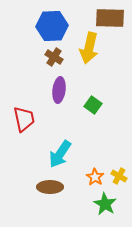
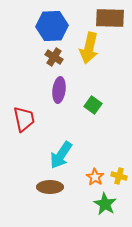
cyan arrow: moved 1 px right, 1 px down
yellow cross: rotated 14 degrees counterclockwise
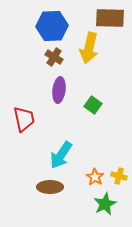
green star: rotated 15 degrees clockwise
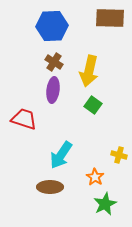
yellow arrow: moved 23 px down
brown cross: moved 5 px down
purple ellipse: moved 6 px left
red trapezoid: rotated 60 degrees counterclockwise
yellow cross: moved 21 px up
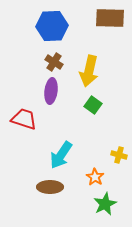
purple ellipse: moved 2 px left, 1 px down
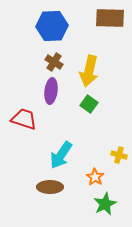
green square: moved 4 px left, 1 px up
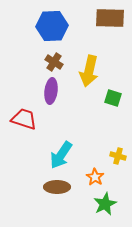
green square: moved 24 px right, 6 px up; rotated 18 degrees counterclockwise
yellow cross: moved 1 px left, 1 px down
brown ellipse: moved 7 px right
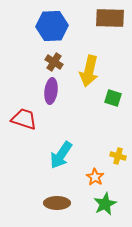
brown ellipse: moved 16 px down
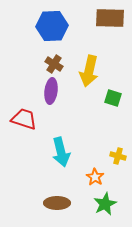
brown cross: moved 2 px down
cyan arrow: moved 3 px up; rotated 48 degrees counterclockwise
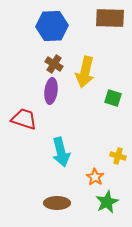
yellow arrow: moved 4 px left, 1 px down
green star: moved 2 px right, 2 px up
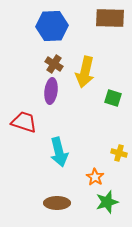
red trapezoid: moved 3 px down
cyan arrow: moved 2 px left
yellow cross: moved 1 px right, 3 px up
green star: rotated 10 degrees clockwise
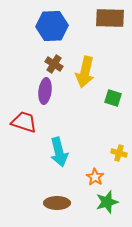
purple ellipse: moved 6 px left
